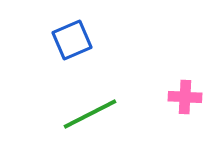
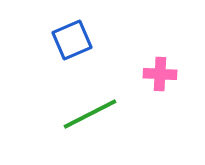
pink cross: moved 25 px left, 23 px up
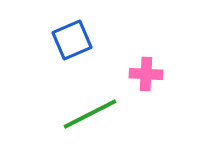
pink cross: moved 14 px left
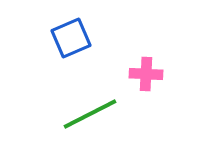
blue square: moved 1 px left, 2 px up
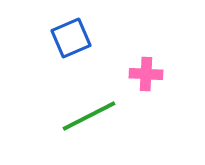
green line: moved 1 px left, 2 px down
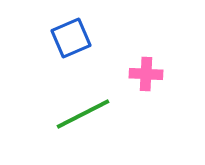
green line: moved 6 px left, 2 px up
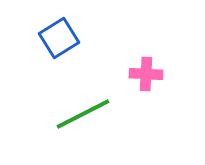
blue square: moved 12 px left; rotated 9 degrees counterclockwise
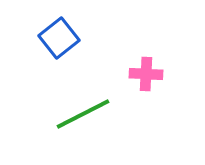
blue square: rotated 6 degrees counterclockwise
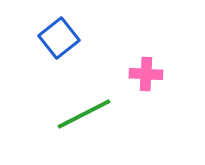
green line: moved 1 px right
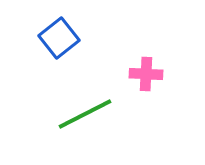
green line: moved 1 px right
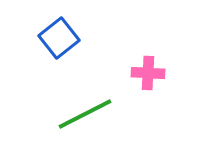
pink cross: moved 2 px right, 1 px up
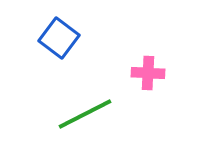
blue square: rotated 15 degrees counterclockwise
